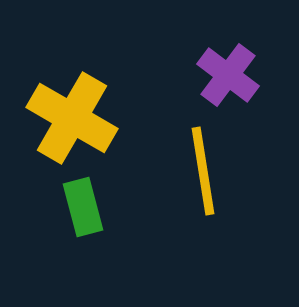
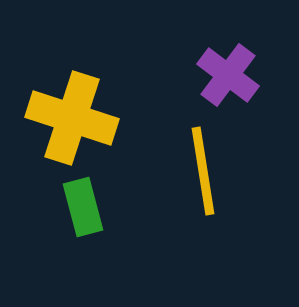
yellow cross: rotated 12 degrees counterclockwise
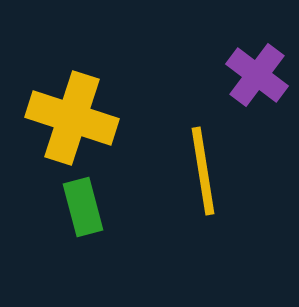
purple cross: moved 29 px right
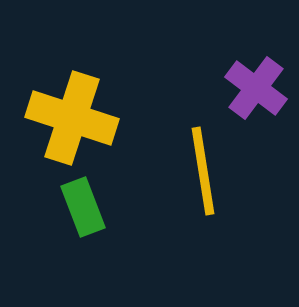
purple cross: moved 1 px left, 13 px down
green rectangle: rotated 6 degrees counterclockwise
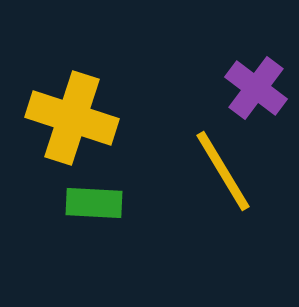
yellow line: moved 20 px right; rotated 22 degrees counterclockwise
green rectangle: moved 11 px right, 4 px up; rotated 66 degrees counterclockwise
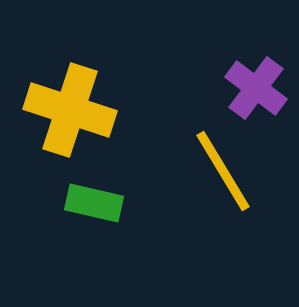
yellow cross: moved 2 px left, 8 px up
green rectangle: rotated 10 degrees clockwise
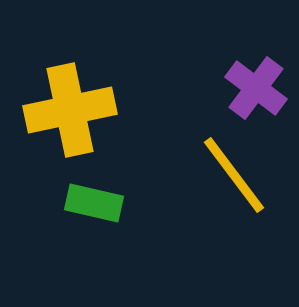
yellow cross: rotated 30 degrees counterclockwise
yellow line: moved 11 px right, 4 px down; rotated 6 degrees counterclockwise
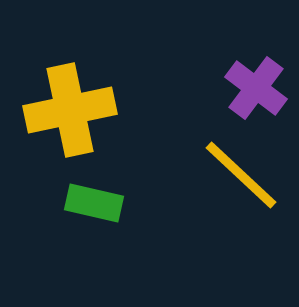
yellow line: moved 7 px right; rotated 10 degrees counterclockwise
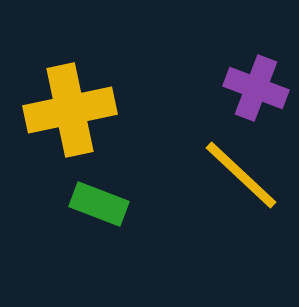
purple cross: rotated 16 degrees counterclockwise
green rectangle: moved 5 px right, 1 px down; rotated 8 degrees clockwise
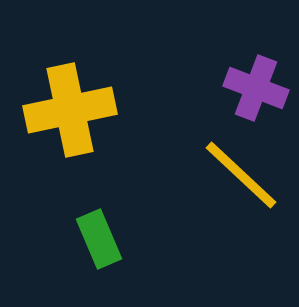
green rectangle: moved 35 px down; rotated 46 degrees clockwise
